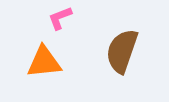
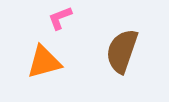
orange triangle: rotated 9 degrees counterclockwise
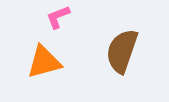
pink L-shape: moved 2 px left, 1 px up
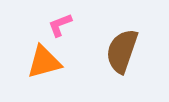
pink L-shape: moved 2 px right, 8 px down
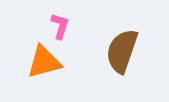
pink L-shape: moved 1 px down; rotated 128 degrees clockwise
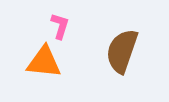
orange triangle: rotated 21 degrees clockwise
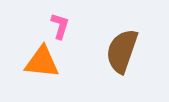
orange triangle: moved 2 px left
